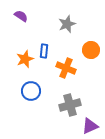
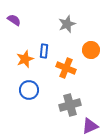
purple semicircle: moved 7 px left, 4 px down
blue circle: moved 2 px left, 1 px up
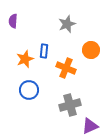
purple semicircle: moved 1 px left, 1 px down; rotated 120 degrees counterclockwise
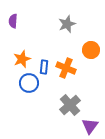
blue rectangle: moved 16 px down
orange star: moved 3 px left
blue circle: moved 7 px up
gray cross: rotated 25 degrees counterclockwise
purple triangle: rotated 30 degrees counterclockwise
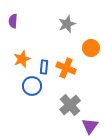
orange circle: moved 2 px up
blue circle: moved 3 px right, 3 px down
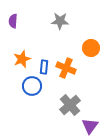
gray star: moved 7 px left, 3 px up; rotated 24 degrees clockwise
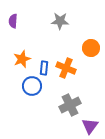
blue rectangle: moved 1 px down
gray cross: rotated 15 degrees clockwise
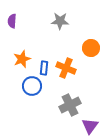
purple semicircle: moved 1 px left
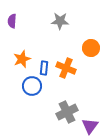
gray cross: moved 3 px left, 7 px down
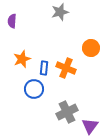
gray star: moved 9 px up; rotated 18 degrees counterclockwise
blue circle: moved 2 px right, 3 px down
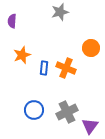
orange star: moved 4 px up
blue circle: moved 21 px down
